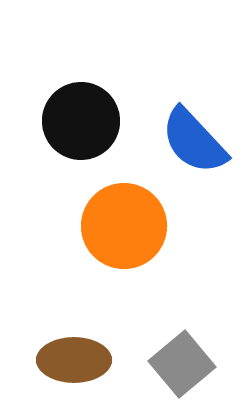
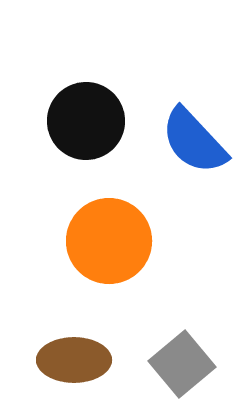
black circle: moved 5 px right
orange circle: moved 15 px left, 15 px down
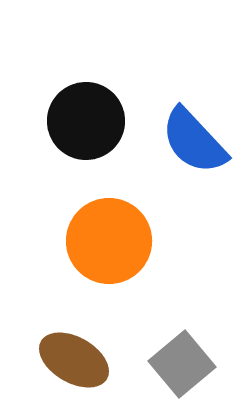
brown ellipse: rotated 30 degrees clockwise
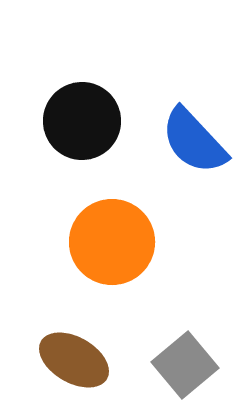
black circle: moved 4 px left
orange circle: moved 3 px right, 1 px down
gray square: moved 3 px right, 1 px down
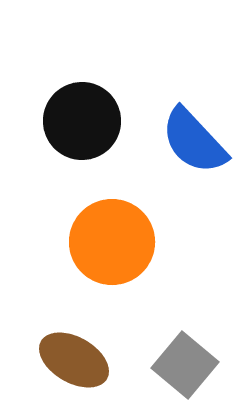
gray square: rotated 10 degrees counterclockwise
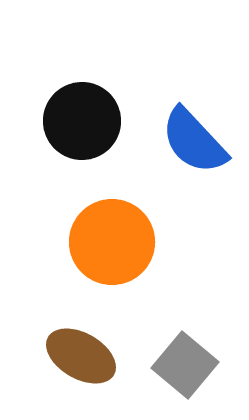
brown ellipse: moved 7 px right, 4 px up
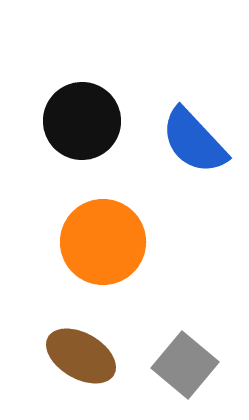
orange circle: moved 9 px left
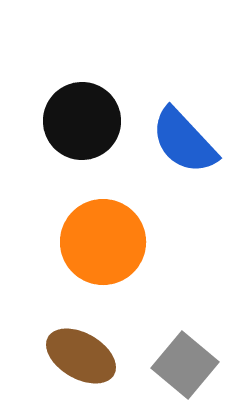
blue semicircle: moved 10 px left
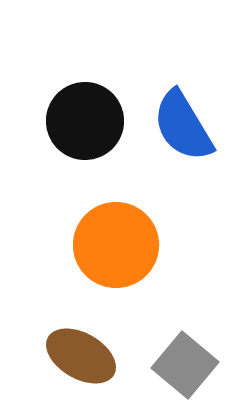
black circle: moved 3 px right
blue semicircle: moved 1 px left, 15 px up; rotated 12 degrees clockwise
orange circle: moved 13 px right, 3 px down
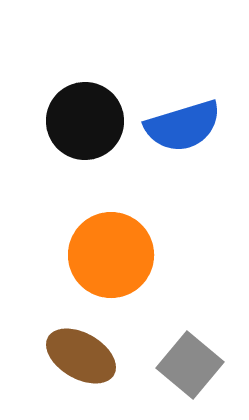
blue semicircle: rotated 76 degrees counterclockwise
orange circle: moved 5 px left, 10 px down
gray square: moved 5 px right
